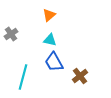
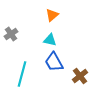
orange triangle: moved 3 px right
cyan line: moved 1 px left, 3 px up
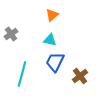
blue trapezoid: moved 1 px right; rotated 55 degrees clockwise
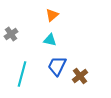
blue trapezoid: moved 2 px right, 4 px down
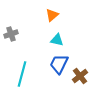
gray cross: rotated 16 degrees clockwise
cyan triangle: moved 7 px right
blue trapezoid: moved 2 px right, 2 px up
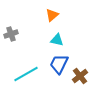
cyan line: moved 4 px right; rotated 45 degrees clockwise
